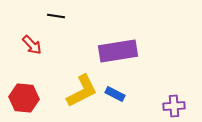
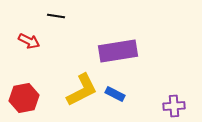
red arrow: moved 3 px left, 4 px up; rotated 20 degrees counterclockwise
yellow L-shape: moved 1 px up
red hexagon: rotated 16 degrees counterclockwise
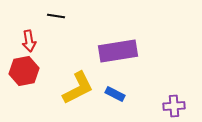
red arrow: rotated 55 degrees clockwise
yellow L-shape: moved 4 px left, 2 px up
red hexagon: moved 27 px up
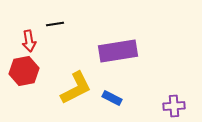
black line: moved 1 px left, 8 px down; rotated 18 degrees counterclockwise
yellow L-shape: moved 2 px left
blue rectangle: moved 3 px left, 4 px down
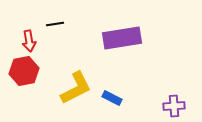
purple rectangle: moved 4 px right, 13 px up
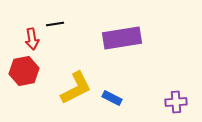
red arrow: moved 3 px right, 2 px up
purple cross: moved 2 px right, 4 px up
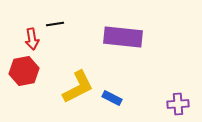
purple rectangle: moved 1 px right, 1 px up; rotated 15 degrees clockwise
yellow L-shape: moved 2 px right, 1 px up
purple cross: moved 2 px right, 2 px down
